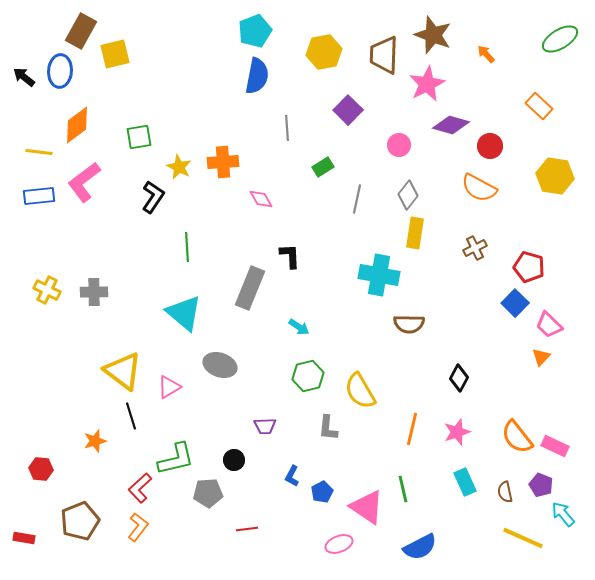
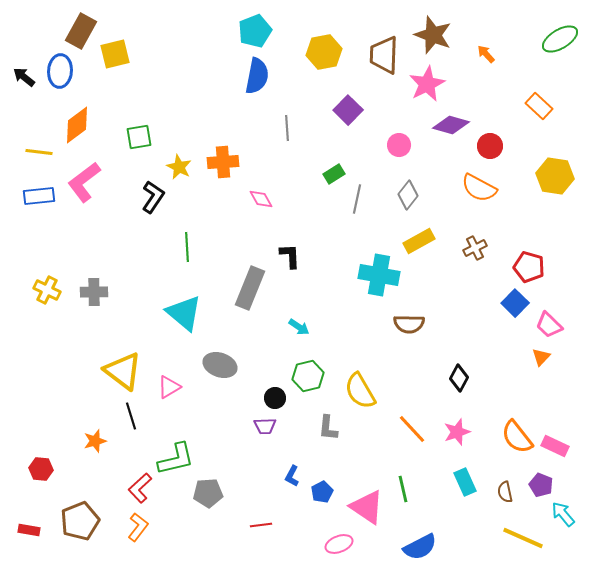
green rectangle at (323, 167): moved 11 px right, 7 px down
yellow rectangle at (415, 233): moved 4 px right, 8 px down; rotated 52 degrees clockwise
orange line at (412, 429): rotated 56 degrees counterclockwise
black circle at (234, 460): moved 41 px right, 62 px up
red line at (247, 529): moved 14 px right, 4 px up
red rectangle at (24, 538): moved 5 px right, 8 px up
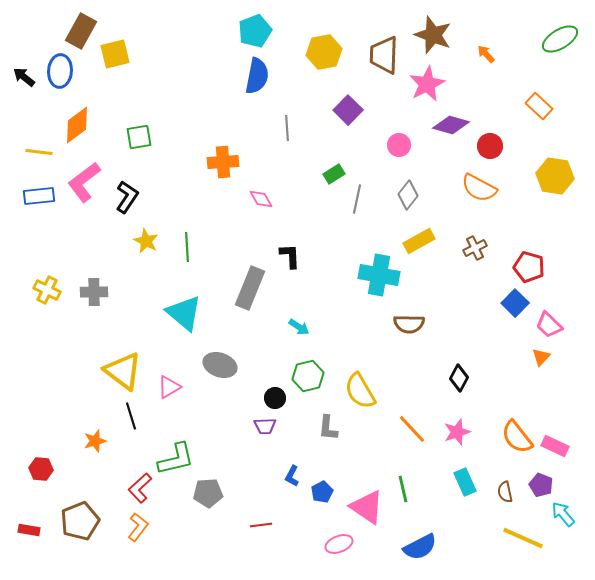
yellow star at (179, 167): moved 33 px left, 74 px down
black L-shape at (153, 197): moved 26 px left
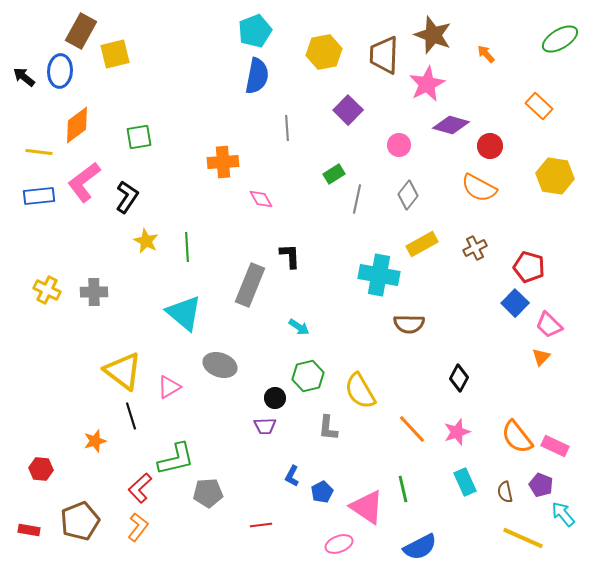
yellow rectangle at (419, 241): moved 3 px right, 3 px down
gray rectangle at (250, 288): moved 3 px up
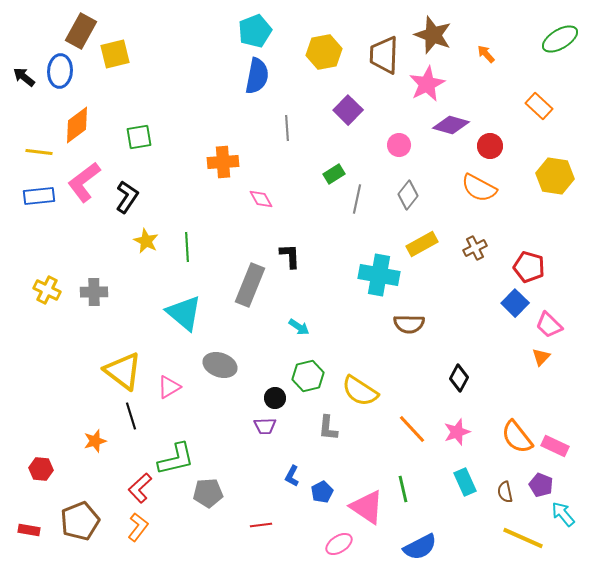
yellow semicircle at (360, 391): rotated 27 degrees counterclockwise
pink ellipse at (339, 544): rotated 12 degrees counterclockwise
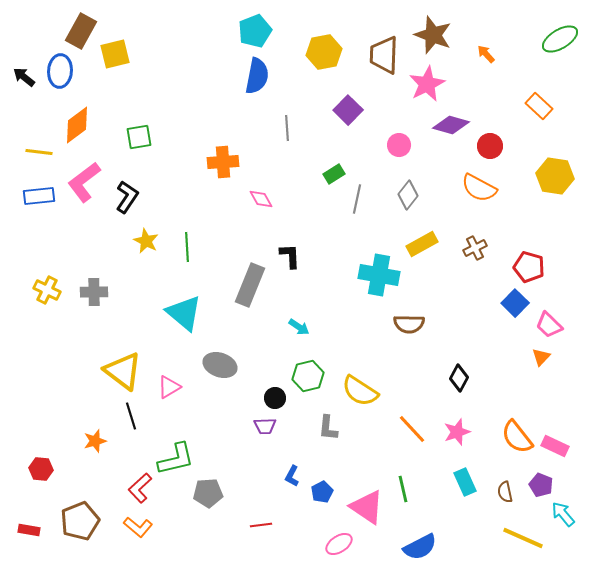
orange L-shape at (138, 527): rotated 92 degrees clockwise
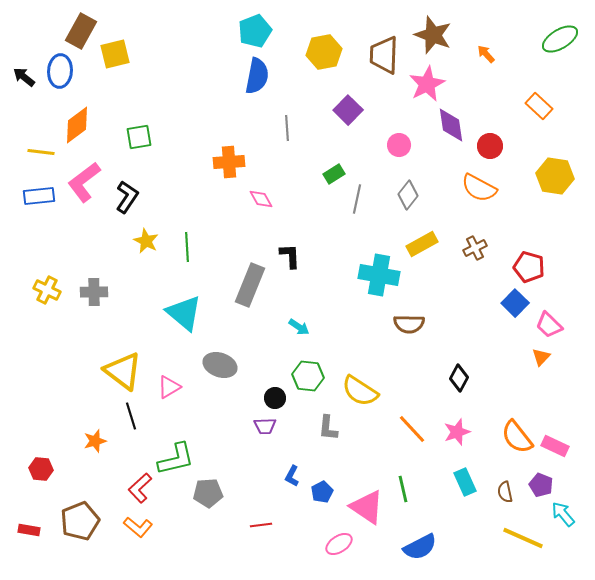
purple diamond at (451, 125): rotated 66 degrees clockwise
yellow line at (39, 152): moved 2 px right
orange cross at (223, 162): moved 6 px right
green hexagon at (308, 376): rotated 20 degrees clockwise
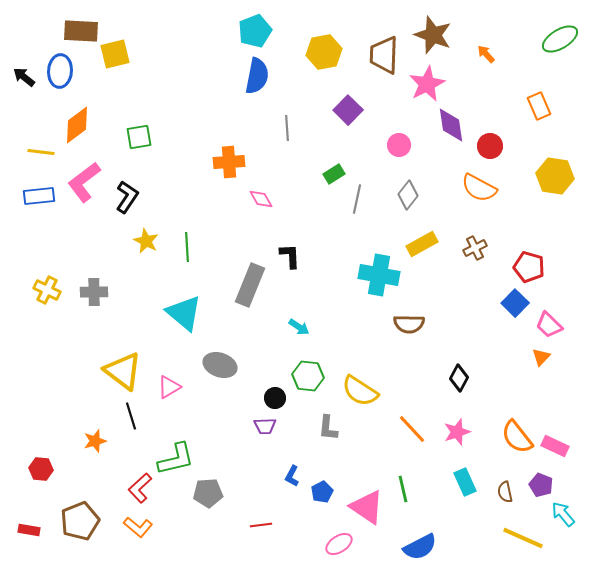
brown rectangle at (81, 31): rotated 64 degrees clockwise
orange rectangle at (539, 106): rotated 24 degrees clockwise
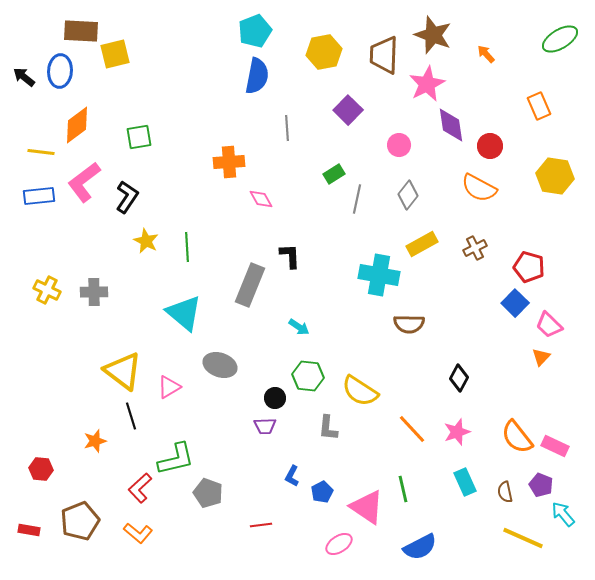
gray pentagon at (208, 493): rotated 24 degrees clockwise
orange L-shape at (138, 527): moved 6 px down
